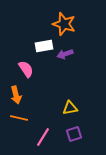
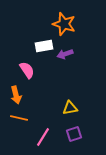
pink semicircle: moved 1 px right, 1 px down
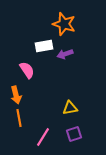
orange line: rotated 66 degrees clockwise
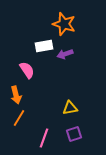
orange line: rotated 42 degrees clockwise
pink line: moved 1 px right, 1 px down; rotated 12 degrees counterclockwise
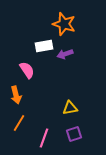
orange line: moved 5 px down
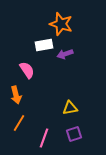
orange star: moved 3 px left
white rectangle: moved 1 px up
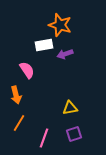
orange star: moved 1 px left, 1 px down
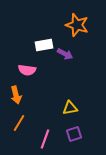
orange star: moved 17 px right
purple arrow: rotated 133 degrees counterclockwise
pink semicircle: rotated 132 degrees clockwise
pink line: moved 1 px right, 1 px down
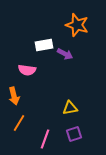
orange arrow: moved 2 px left, 1 px down
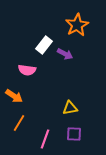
orange star: rotated 25 degrees clockwise
white rectangle: rotated 42 degrees counterclockwise
orange arrow: rotated 42 degrees counterclockwise
purple square: rotated 21 degrees clockwise
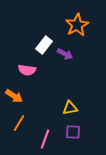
purple square: moved 1 px left, 2 px up
